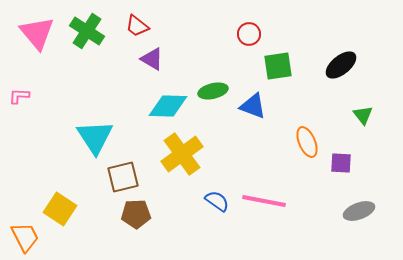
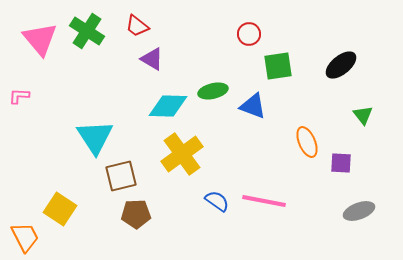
pink triangle: moved 3 px right, 6 px down
brown square: moved 2 px left, 1 px up
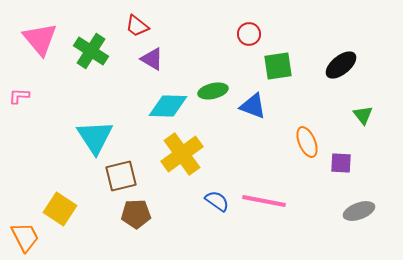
green cross: moved 4 px right, 20 px down
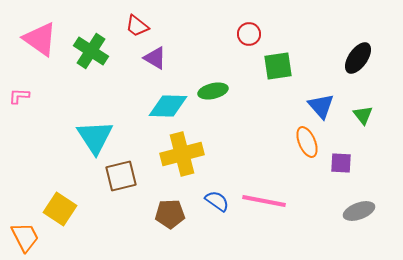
pink triangle: rotated 15 degrees counterclockwise
purple triangle: moved 3 px right, 1 px up
black ellipse: moved 17 px right, 7 px up; rotated 16 degrees counterclockwise
blue triangle: moved 68 px right; rotated 28 degrees clockwise
yellow cross: rotated 21 degrees clockwise
brown pentagon: moved 34 px right
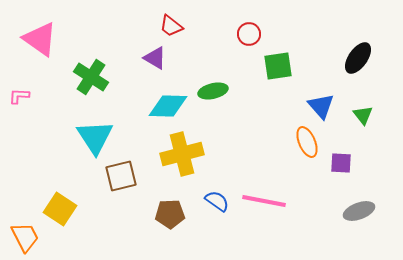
red trapezoid: moved 34 px right
green cross: moved 26 px down
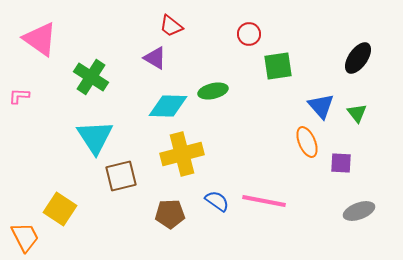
green triangle: moved 6 px left, 2 px up
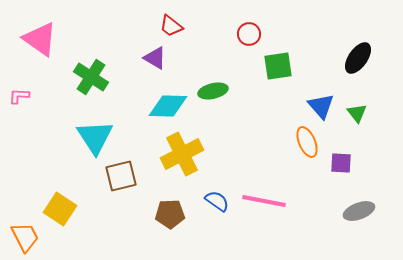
yellow cross: rotated 12 degrees counterclockwise
